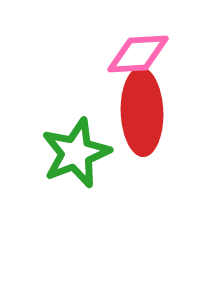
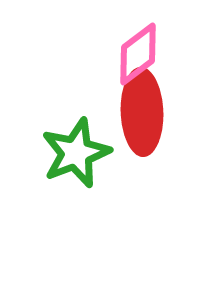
pink diamond: rotated 34 degrees counterclockwise
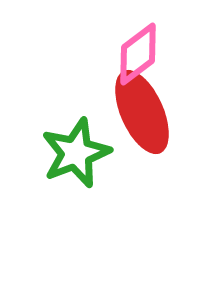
red ellipse: rotated 22 degrees counterclockwise
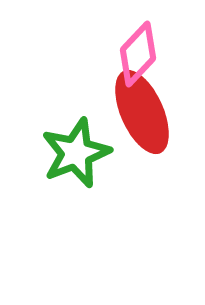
pink diamond: rotated 10 degrees counterclockwise
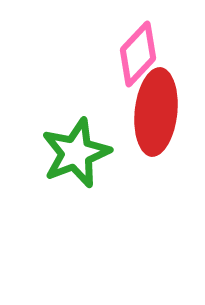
red ellipse: moved 14 px right; rotated 30 degrees clockwise
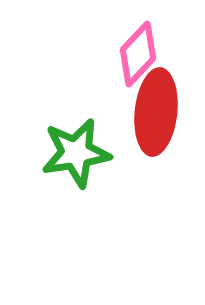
green star: rotated 12 degrees clockwise
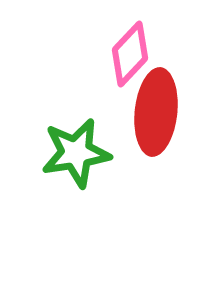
pink diamond: moved 8 px left
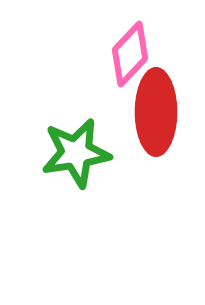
red ellipse: rotated 6 degrees counterclockwise
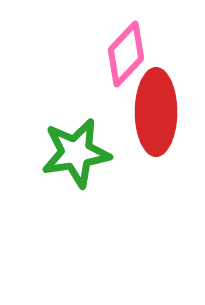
pink diamond: moved 4 px left
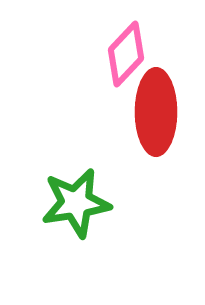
green star: moved 50 px down
